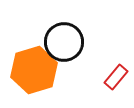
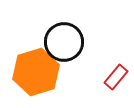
orange hexagon: moved 2 px right, 2 px down
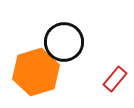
red rectangle: moved 1 px left, 2 px down
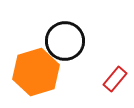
black circle: moved 1 px right, 1 px up
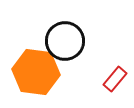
orange hexagon: rotated 24 degrees clockwise
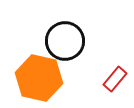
orange hexagon: moved 3 px right, 6 px down; rotated 6 degrees clockwise
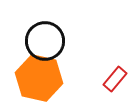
black circle: moved 20 px left
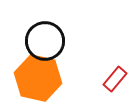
orange hexagon: moved 1 px left
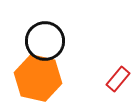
red rectangle: moved 3 px right
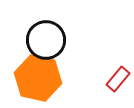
black circle: moved 1 px right, 1 px up
